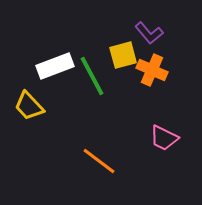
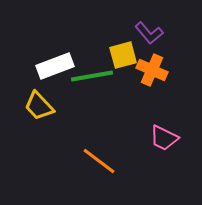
green line: rotated 72 degrees counterclockwise
yellow trapezoid: moved 10 px right
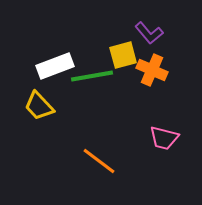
pink trapezoid: rotated 12 degrees counterclockwise
